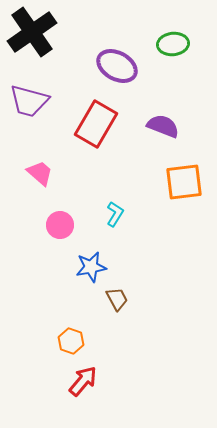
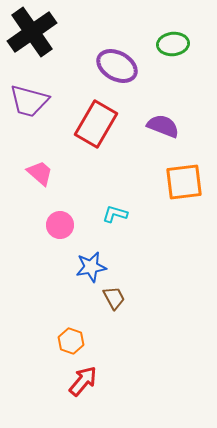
cyan L-shape: rotated 105 degrees counterclockwise
brown trapezoid: moved 3 px left, 1 px up
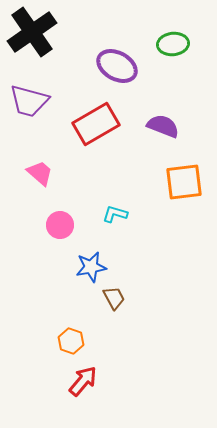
red rectangle: rotated 30 degrees clockwise
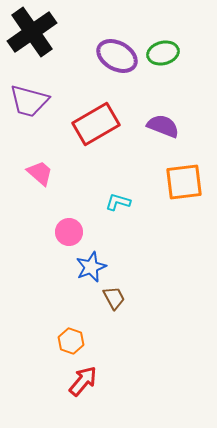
green ellipse: moved 10 px left, 9 px down; rotated 8 degrees counterclockwise
purple ellipse: moved 10 px up
cyan L-shape: moved 3 px right, 12 px up
pink circle: moved 9 px right, 7 px down
blue star: rotated 12 degrees counterclockwise
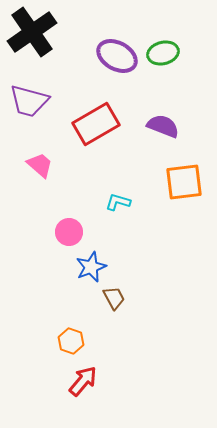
pink trapezoid: moved 8 px up
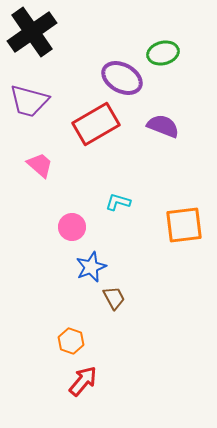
purple ellipse: moved 5 px right, 22 px down
orange square: moved 43 px down
pink circle: moved 3 px right, 5 px up
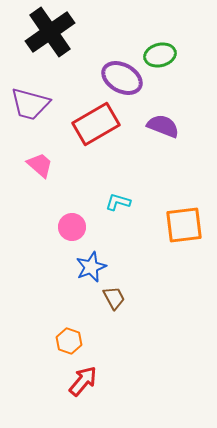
black cross: moved 18 px right
green ellipse: moved 3 px left, 2 px down
purple trapezoid: moved 1 px right, 3 px down
orange hexagon: moved 2 px left
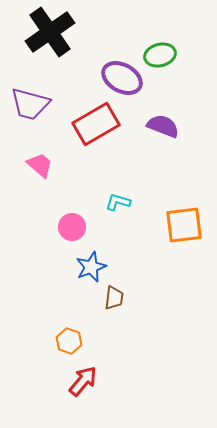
brown trapezoid: rotated 35 degrees clockwise
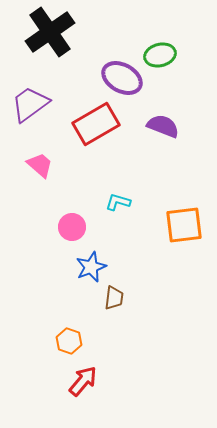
purple trapezoid: rotated 129 degrees clockwise
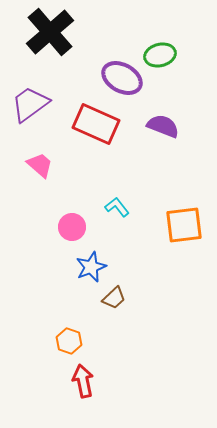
black cross: rotated 6 degrees counterclockwise
red rectangle: rotated 54 degrees clockwise
cyan L-shape: moved 1 px left, 5 px down; rotated 35 degrees clockwise
brown trapezoid: rotated 40 degrees clockwise
red arrow: rotated 52 degrees counterclockwise
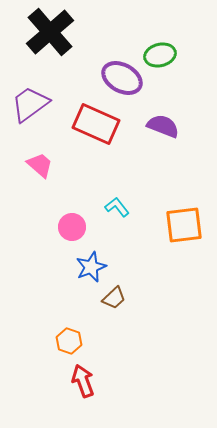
red arrow: rotated 8 degrees counterclockwise
